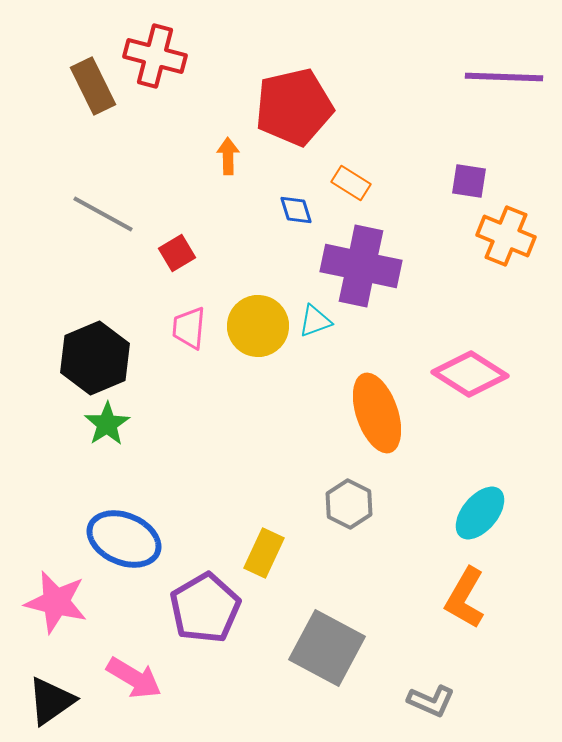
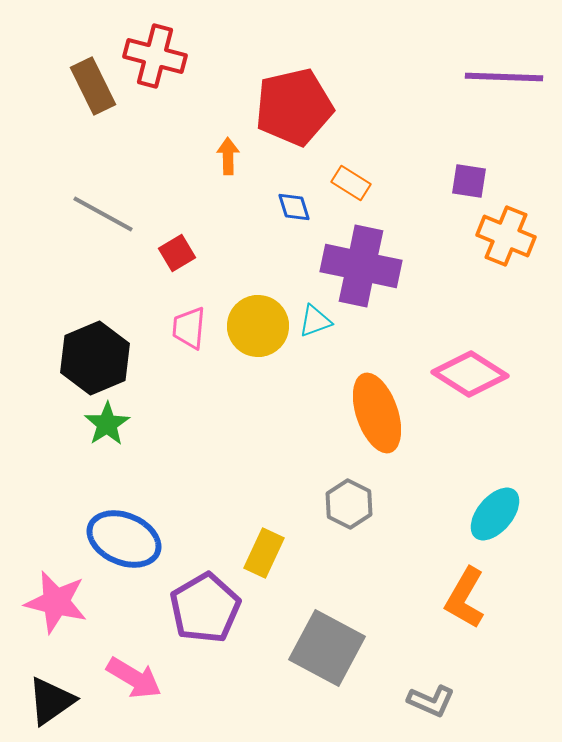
blue diamond: moved 2 px left, 3 px up
cyan ellipse: moved 15 px right, 1 px down
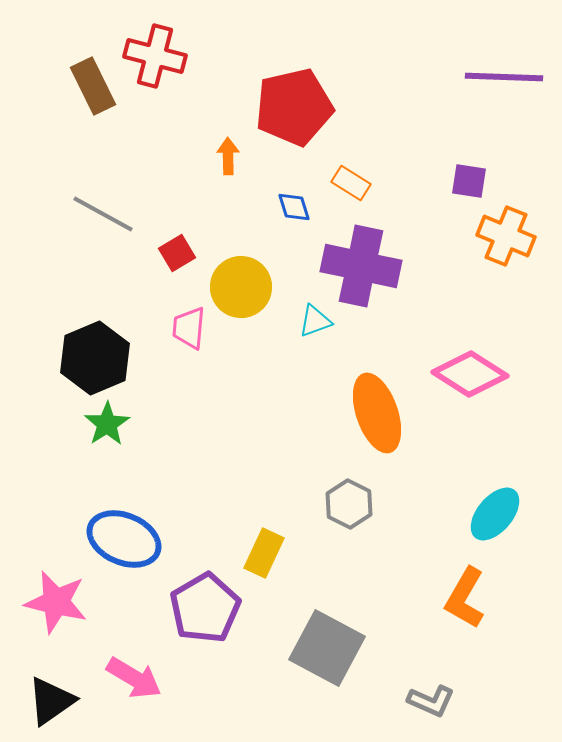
yellow circle: moved 17 px left, 39 px up
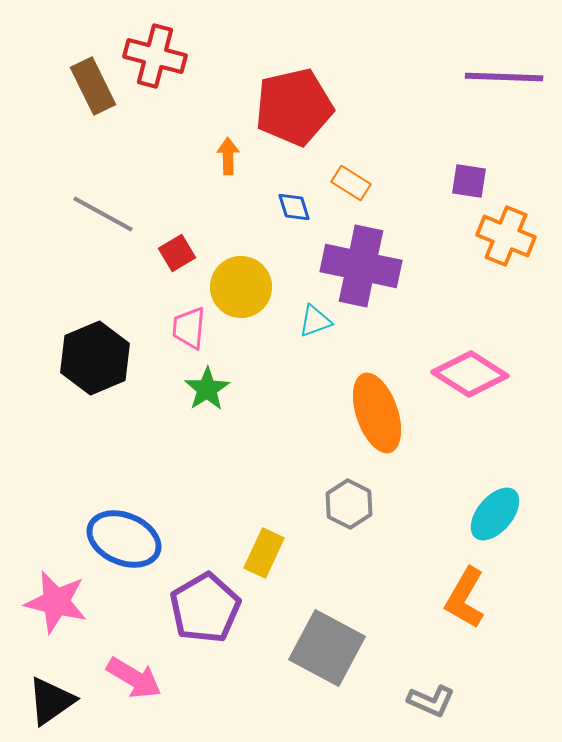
green star: moved 100 px right, 35 px up
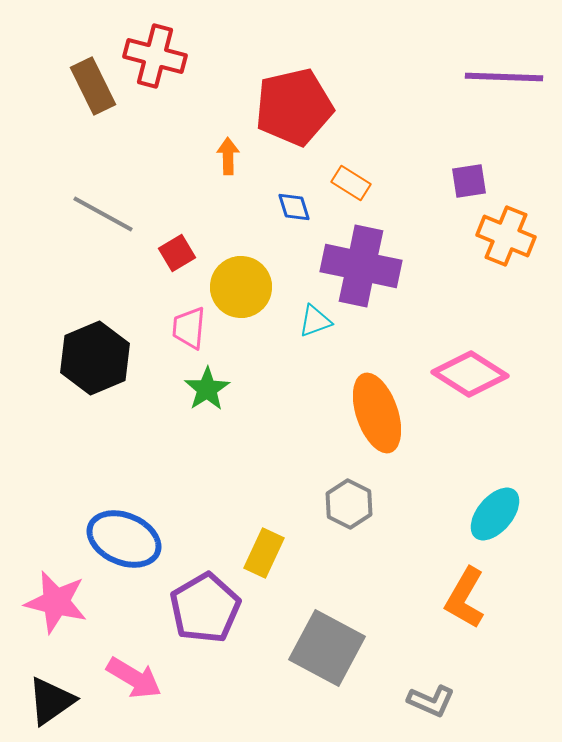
purple square: rotated 18 degrees counterclockwise
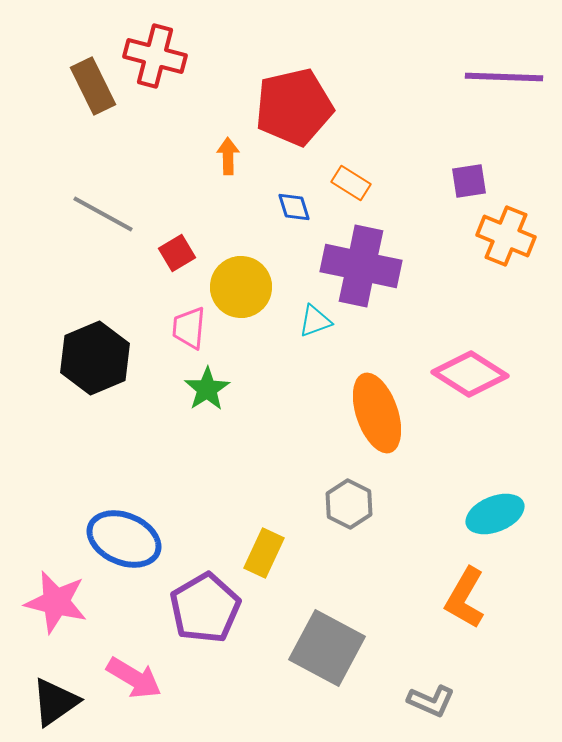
cyan ellipse: rotated 28 degrees clockwise
black triangle: moved 4 px right, 1 px down
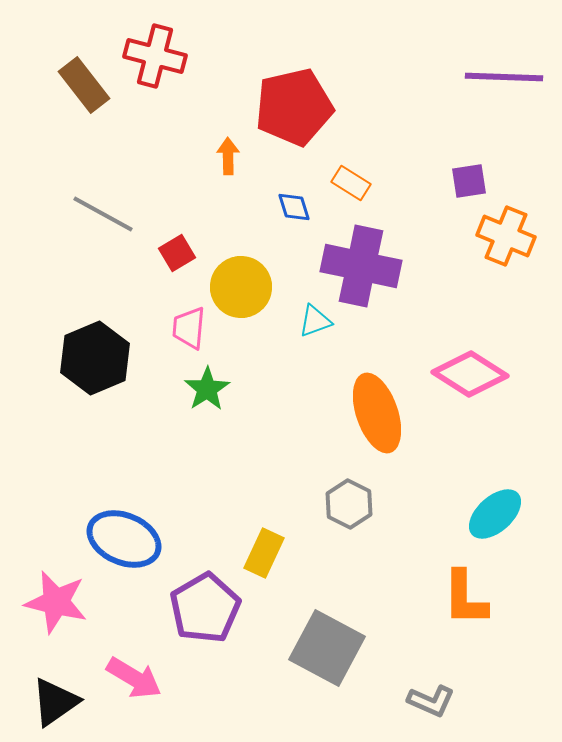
brown rectangle: moved 9 px left, 1 px up; rotated 12 degrees counterclockwise
cyan ellipse: rotated 20 degrees counterclockwise
orange L-shape: rotated 30 degrees counterclockwise
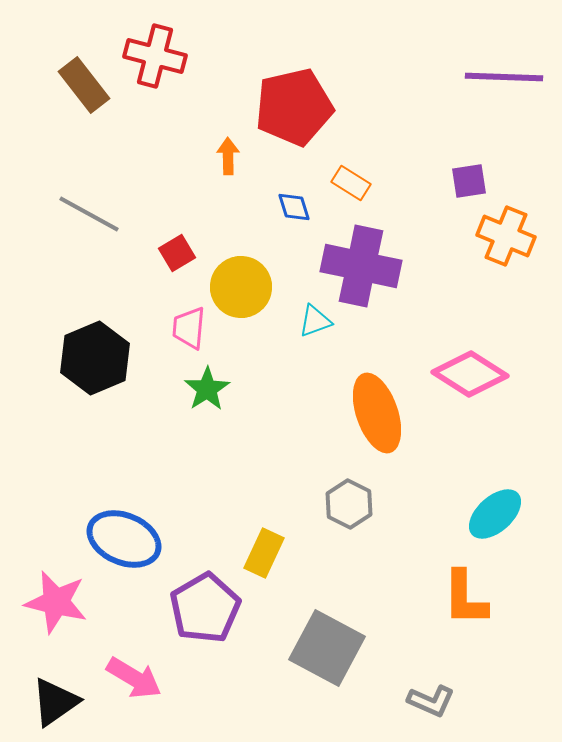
gray line: moved 14 px left
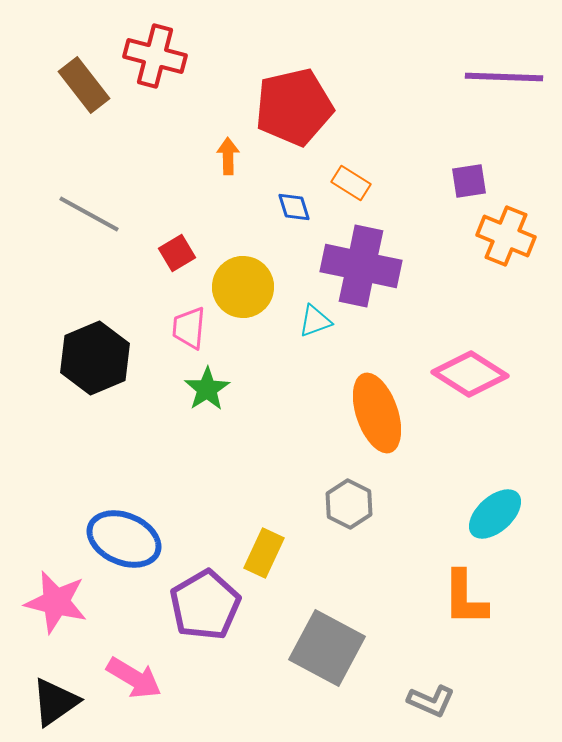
yellow circle: moved 2 px right
purple pentagon: moved 3 px up
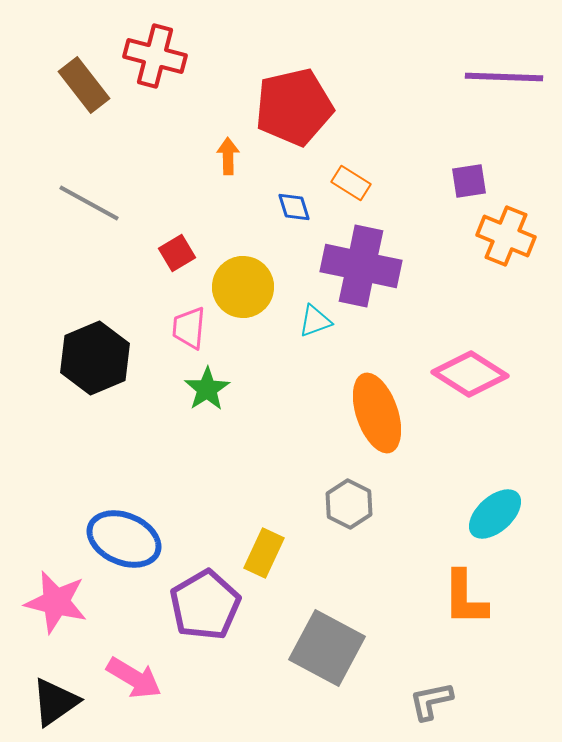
gray line: moved 11 px up
gray L-shape: rotated 144 degrees clockwise
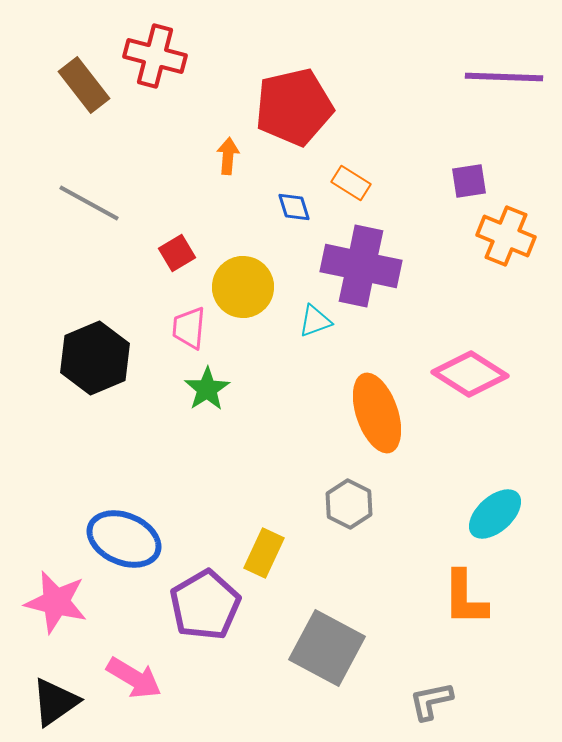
orange arrow: rotated 6 degrees clockwise
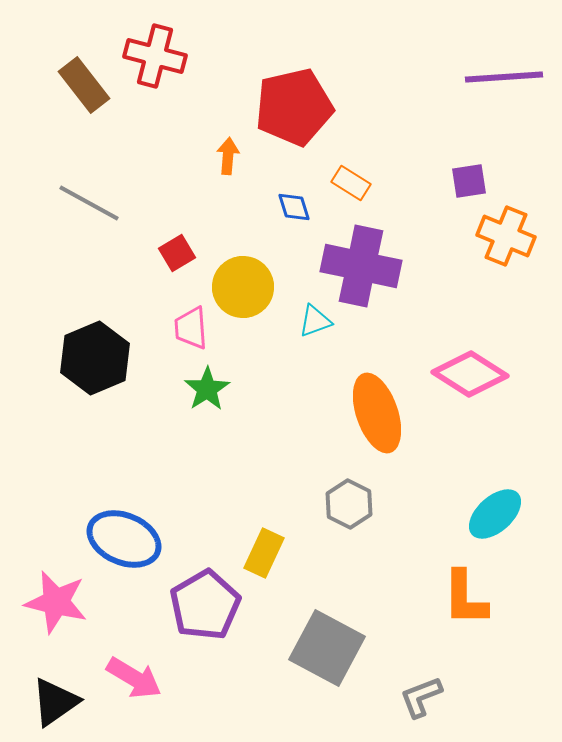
purple line: rotated 6 degrees counterclockwise
pink trapezoid: moved 2 px right; rotated 9 degrees counterclockwise
gray L-shape: moved 10 px left, 4 px up; rotated 9 degrees counterclockwise
